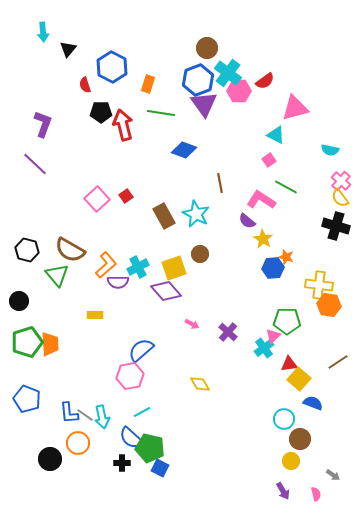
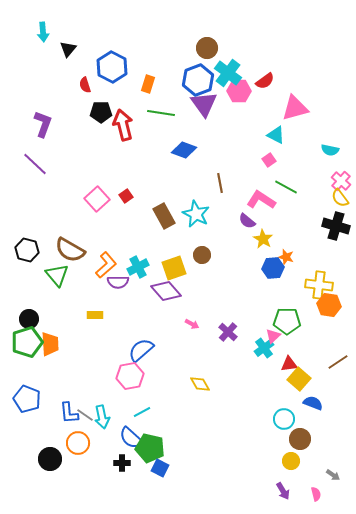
brown circle at (200, 254): moved 2 px right, 1 px down
black circle at (19, 301): moved 10 px right, 18 px down
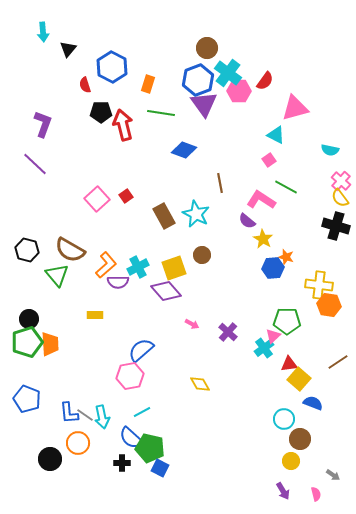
red semicircle at (265, 81): rotated 18 degrees counterclockwise
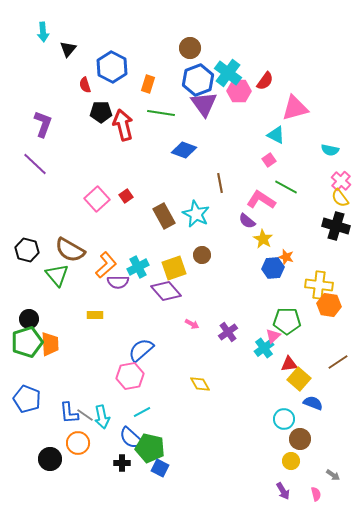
brown circle at (207, 48): moved 17 px left
purple cross at (228, 332): rotated 12 degrees clockwise
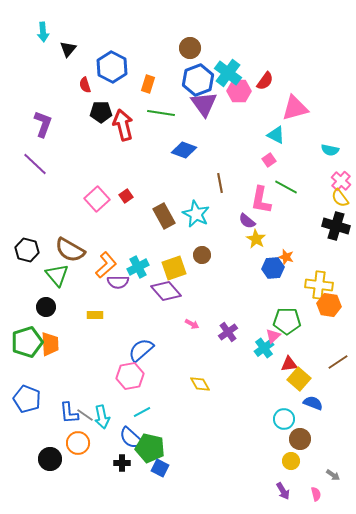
pink L-shape at (261, 200): rotated 112 degrees counterclockwise
yellow star at (263, 239): moved 7 px left
black circle at (29, 319): moved 17 px right, 12 px up
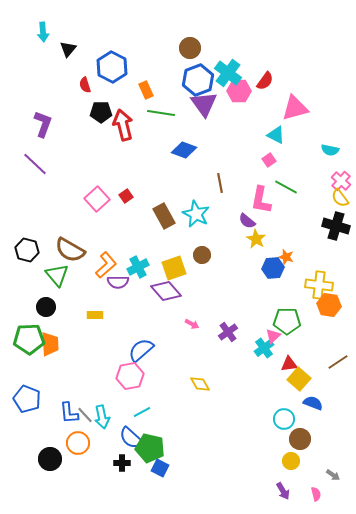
orange rectangle at (148, 84): moved 2 px left, 6 px down; rotated 42 degrees counterclockwise
green pentagon at (27, 342): moved 2 px right, 3 px up; rotated 16 degrees clockwise
gray line at (85, 415): rotated 12 degrees clockwise
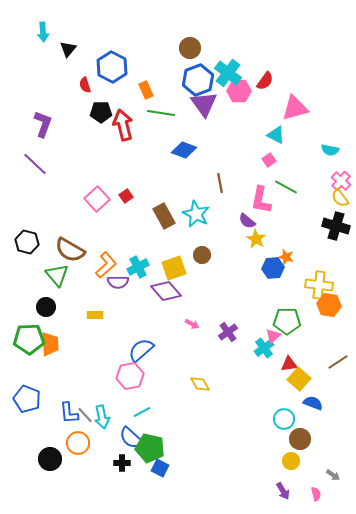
black hexagon at (27, 250): moved 8 px up
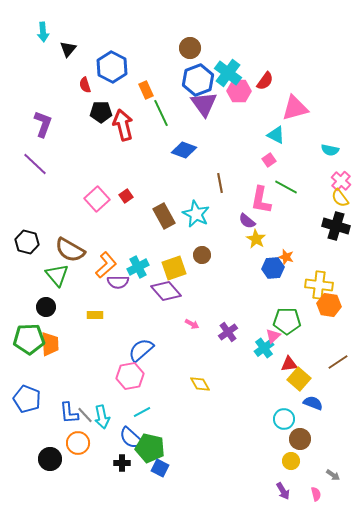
green line at (161, 113): rotated 56 degrees clockwise
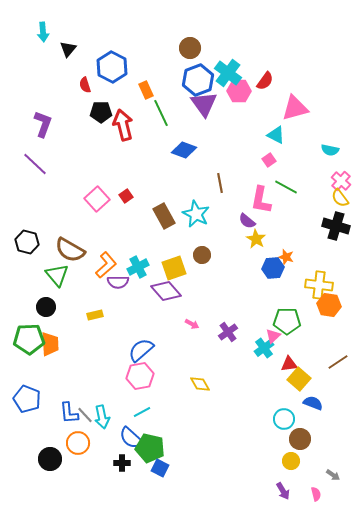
yellow rectangle at (95, 315): rotated 14 degrees counterclockwise
pink hexagon at (130, 376): moved 10 px right
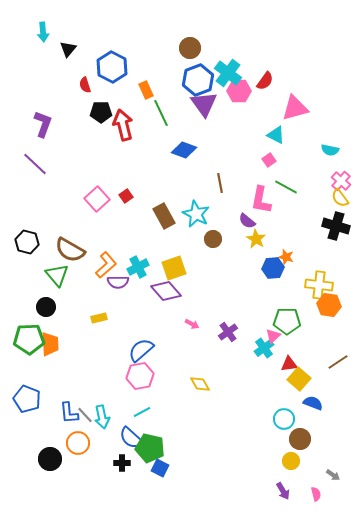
brown circle at (202, 255): moved 11 px right, 16 px up
yellow rectangle at (95, 315): moved 4 px right, 3 px down
